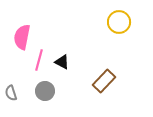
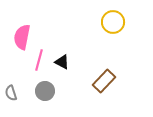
yellow circle: moved 6 px left
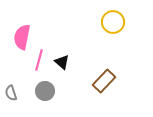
black triangle: rotated 14 degrees clockwise
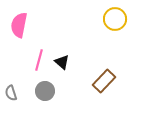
yellow circle: moved 2 px right, 3 px up
pink semicircle: moved 3 px left, 12 px up
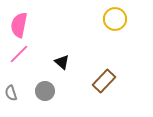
pink line: moved 20 px left, 6 px up; rotated 30 degrees clockwise
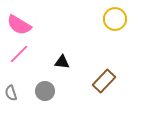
pink semicircle: rotated 70 degrees counterclockwise
black triangle: rotated 35 degrees counterclockwise
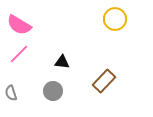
gray circle: moved 8 px right
